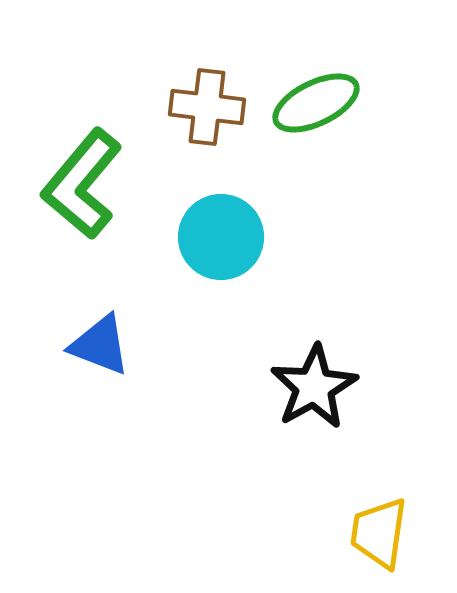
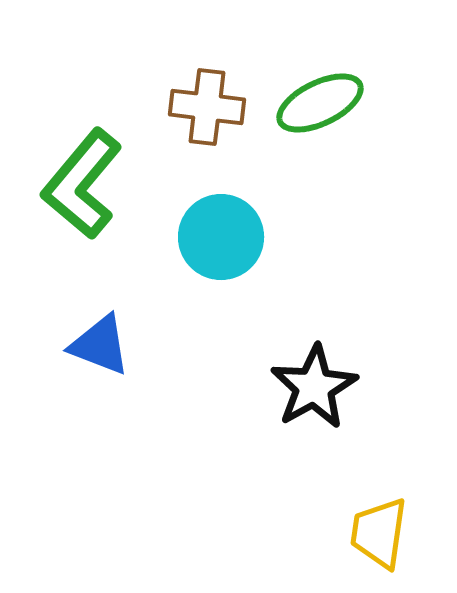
green ellipse: moved 4 px right
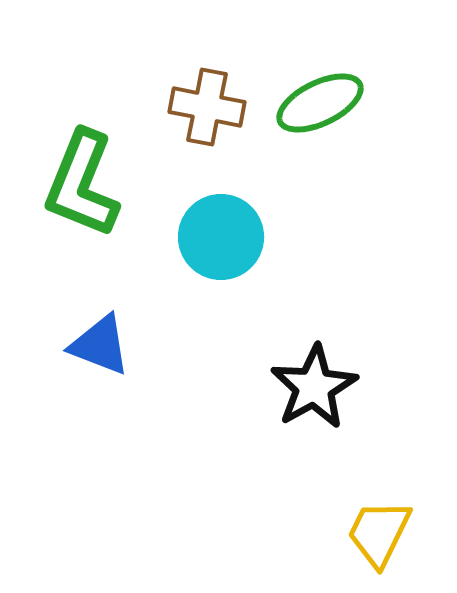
brown cross: rotated 4 degrees clockwise
green L-shape: rotated 18 degrees counterclockwise
yellow trapezoid: rotated 18 degrees clockwise
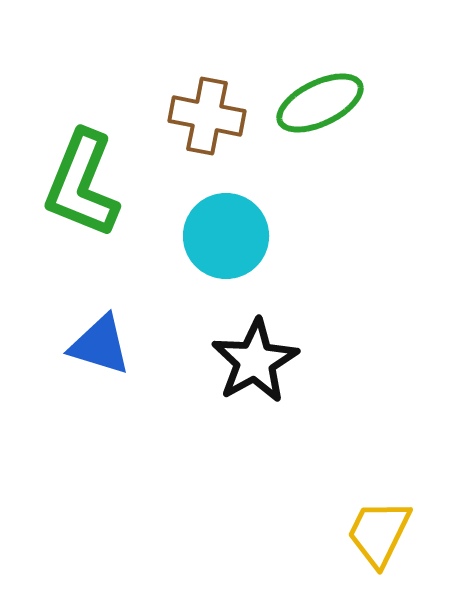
brown cross: moved 9 px down
cyan circle: moved 5 px right, 1 px up
blue triangle: rotated 4 degrees counterclockwise
black star: moved 59 px left, 26 px up
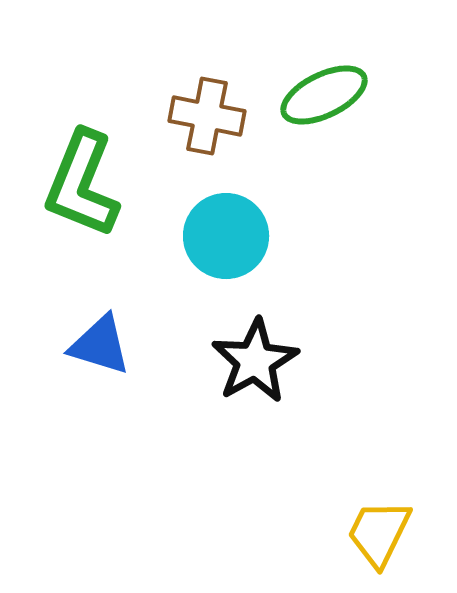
green ellipse: moved 4 px right, 8 px up
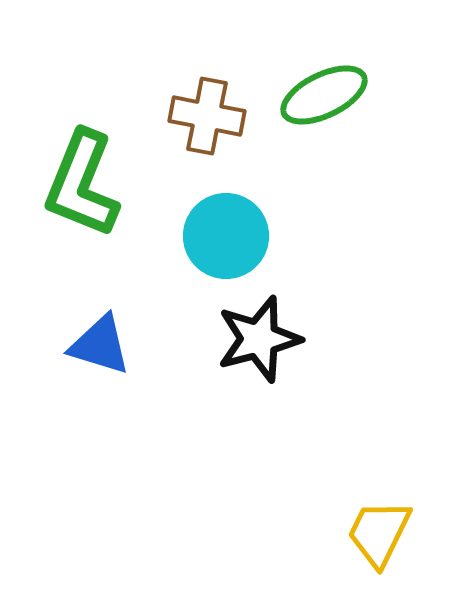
black star: moved 4 px right, 22 px up; rotated 14 degrees clockwise
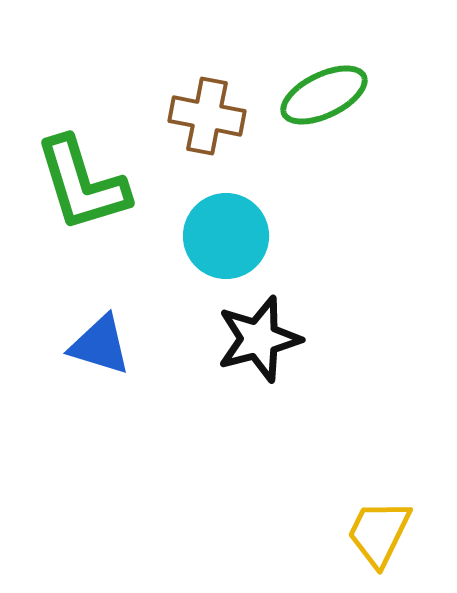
green L-shape: rotated 39 degrees counterclockwise
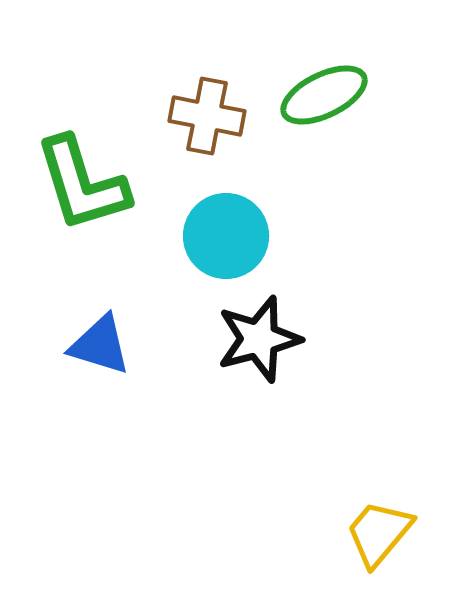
yellow trapezoid: rotated 14 degrees clockwise
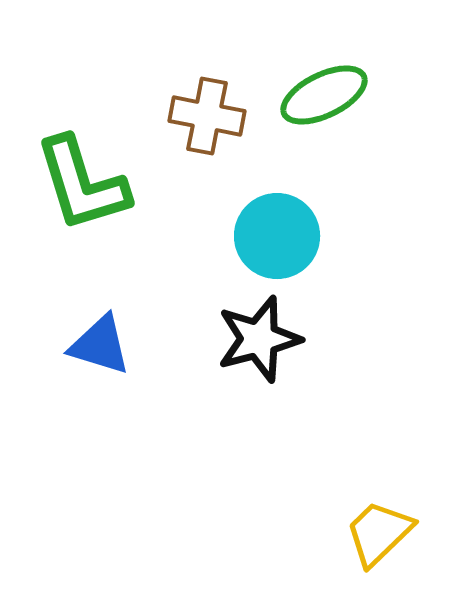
cyan circle: moved 51 px right
yellow trapezoid: rotated 6 degrees clockwise
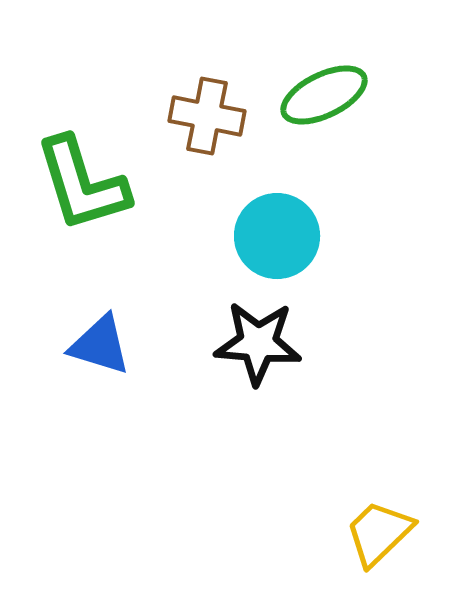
black star: moved 1 px left, 4 px down; rotated 20 degrees clockwise
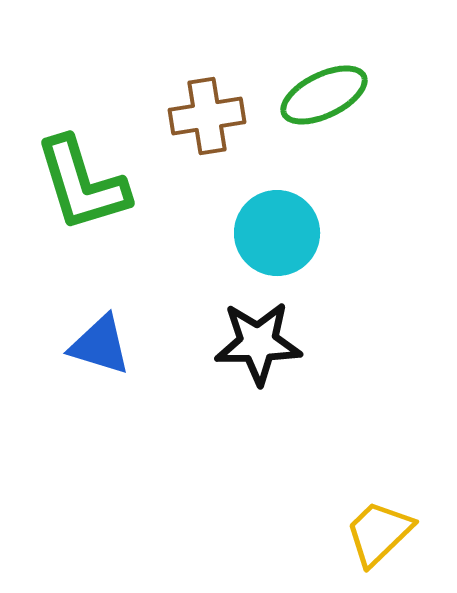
brown cross: rotated 20 degrees counterclockwise
cyan circle: moved 3 px up
black star: rotated 6 degrees counterclockwise
